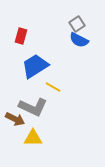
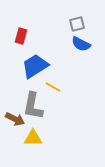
gray square: rotated 21 degrees clockwise
blue semicircle: moved 2 px right, 4 px down
gray L-shape: moved 1 px up; rotated 76 degrees clockwise
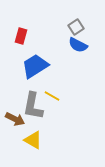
gray square: moved 1 px left, 3 px down; rotated 21 degrees counterclockwise
blue semicircle: moved 3 px left, 1 px down
yellow line: moved 1 px left, 9 px down
yellow triangle: moved 2 px down; rotated 30 degrees clockwise
